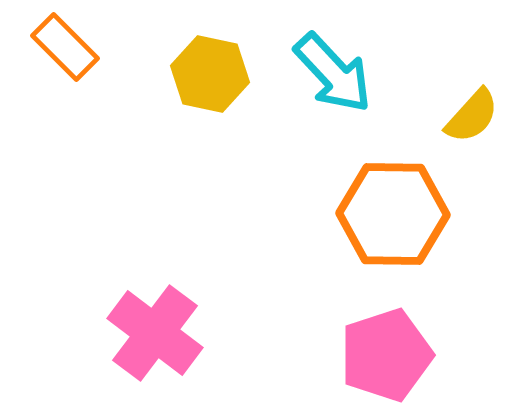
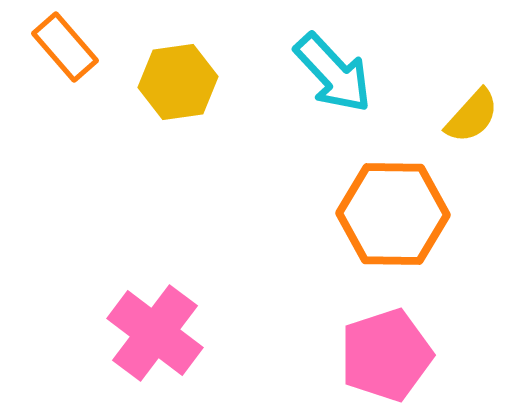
orange rectangle: rotated 4 degrees clockwise
yellow hexagon: moved 32 px left, 8 px down; rotated 20 degrees counterclockwise
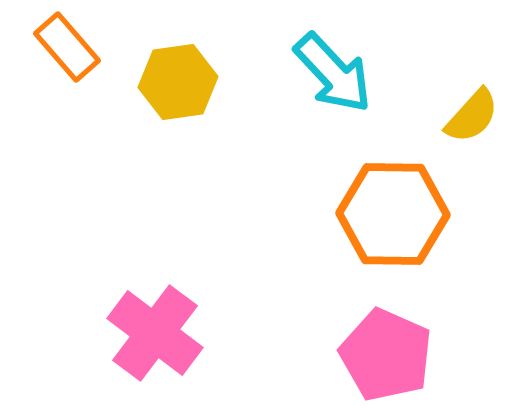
orange rectangle: moved 2 px right
pink pentagon: rotated 30 degrees counterclockwise
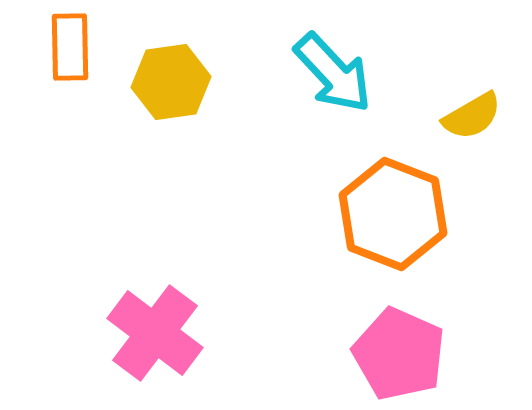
orange rectangle: moved 3 px right; rotated 40 degrees clockwise
yellow hexagon: moved 7 px left
yellow semicircle: rotated 18 degrees clockwise
orange hexagon: rotated 20 degrees clockwise
pink pentagon: moved 13 px right, 1 px up
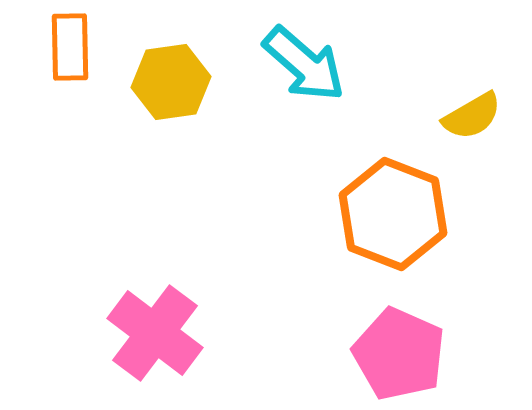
cyan arrow: moved 29 px left, 9 px up; rotated 6 degrees counterclockwise
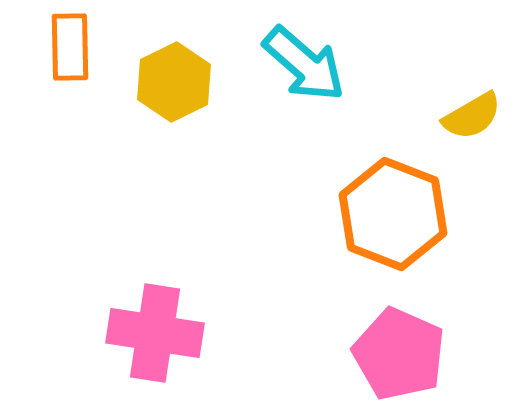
yellow hexagon: moved 3 px right; rotated 18 degrees counterclockwise
pink cross: rotated 28 degrees counterclockwise
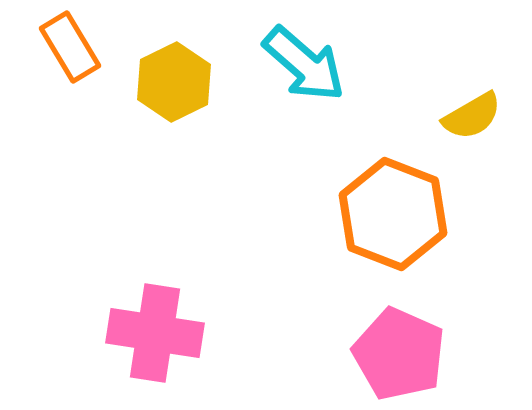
orange rectangle: rotated 30 degrees counterclockwise
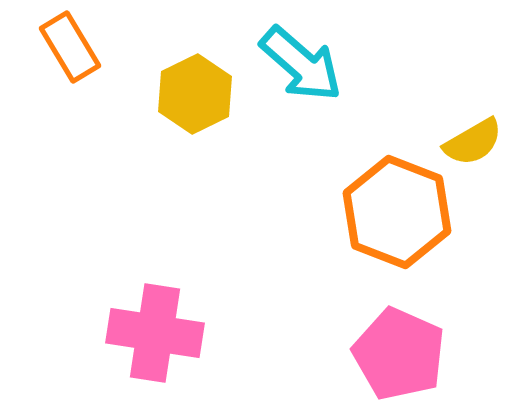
cyan arrow: moved 3 px left
yellow hexagon: moved 21 px right, 12 px down
yellow semicircle: moved 1 px right, 26 px down
orange hexagon: moved 4 px right, 2 px up
